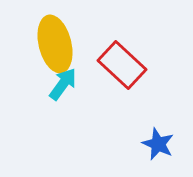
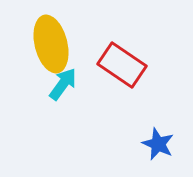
yellow ellipse: moved 4 px left
red rectangle: rotated 9 degrees counterclockwise
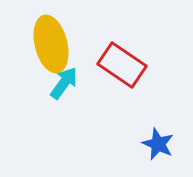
cyan arrow: moved 1 px right, 1 px up
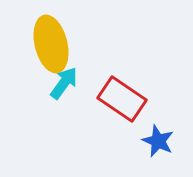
red rectangle: moved 34 px down
blue star: moved 3 px up
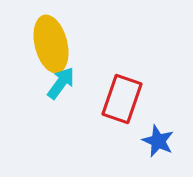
cyan arrow: moved 3 px left
red rectangle: rotated 75 degrees clockwise
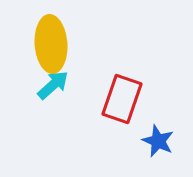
yellow ellipse: rotated 10 degrees clockwise
cyan arrow: moved 8 px left, 2 px down; rotated 12 degrees clockwise
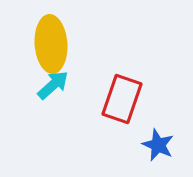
blue star: moved 4 px down
